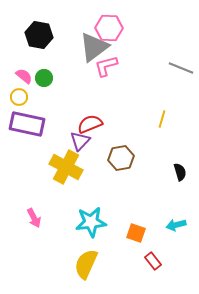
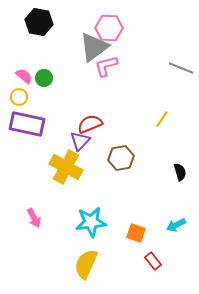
black hexagon: moved 13 px up
yellow line: rotated 18 degrees clockwise
cyan arrow: rotated 12 degrees counterclockwise
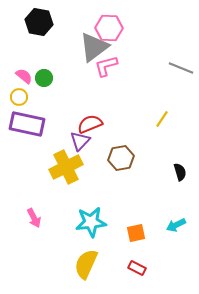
yellow cross: rotated 36 degrees clockwise
orange square: rotated 30 degrees counterclockwise
red rectangle: moved 16 px left, 7 px down; rotated 24 degrees counterclockwise
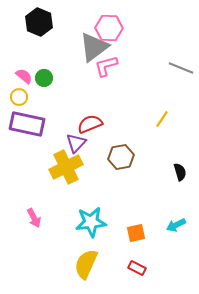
black hexagon: rotated 12 degrees clockwise
purple triangle: moved 4 px left, 2 px down
brown hexagon: moved 1 px up
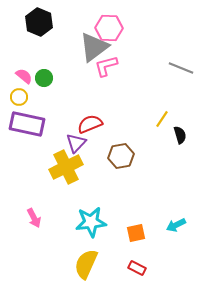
brown hexagon: moved 1 px up
black semicircle: moved 37 px up
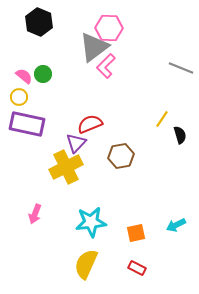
pink L-shape: rotated 30 degrees counterclockwise
green circle: moved 1 px left, 4 px up
pink arrow: moved 1 px right, 4 px up; rotated 48 degrees clockwise
